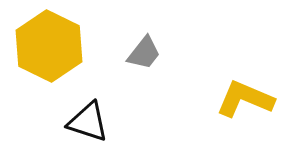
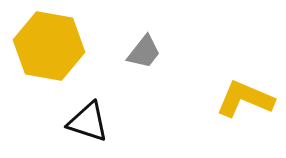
yellow hexagon: rotated 16 degrees counterclockwise
gray trapezoid: moved 1 px up
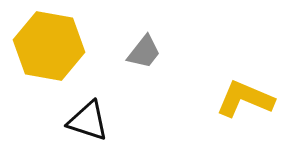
black triangle: moved 1 px up
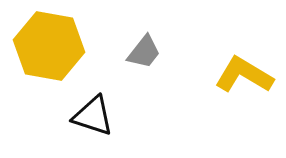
yellow L-shape: moved 1 px left, 24 px up; rotated 8 degrees clockwise
black triangle: moved 5 px right, 5 px up
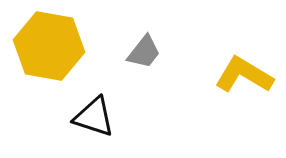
black triangle: moved 1 px right, 1 px down
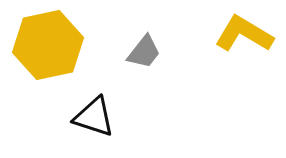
yellow hexagon: moved 1 px left, 1 px up; rotated 22 degrees counterclockwise
yellow L-shape: moved 41 px up
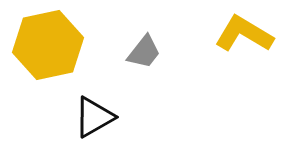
black triangle: rotated 48 degrees counterclockwise
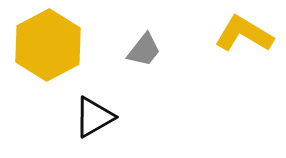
yellow hexagon: rotated 16 degrees counterclockwise
gray trapezoid: moved 2 px up
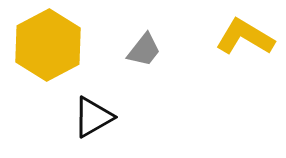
yellow L-shape: moved 1 px right, 3 px down
black triangle: moved 1 px left
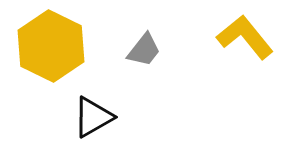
yellow L-shape: rotated 20 degrees clockwise
yellow hexagon: moved 3 px right, 1 px down; rotated 6 degrees counterclockwise
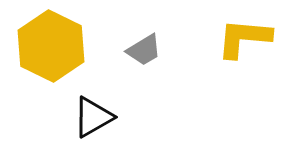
yellow L-shape: moved 1 px left, 1 px down; rotated 46 degrees counterclockwise
gray trapezoid: rotated 21 degrees clockwise
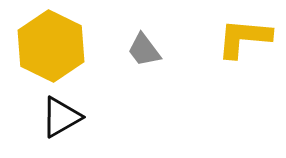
gray trapezoid: rotated 84 degrees clockwise
black triangle: moved 32 px left
